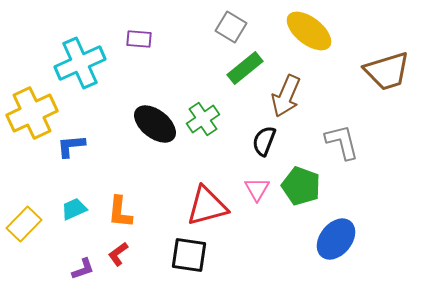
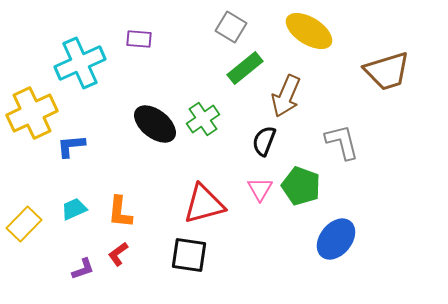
yellow ellipse: rotated 6 degrees counterclockwise
pink triangle: moved 3 px right
red triangle: moved 3 px left, 2 px up
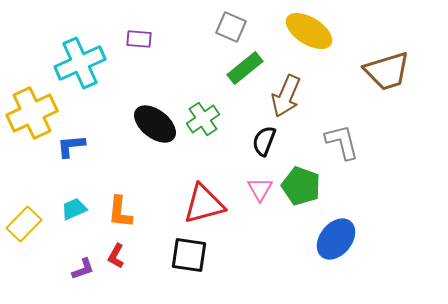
gray square: rotated 8 degrees counterclockwise
red L-shape: moved 2 px left, 2 px down; rotated 25 degrees counterclockwise
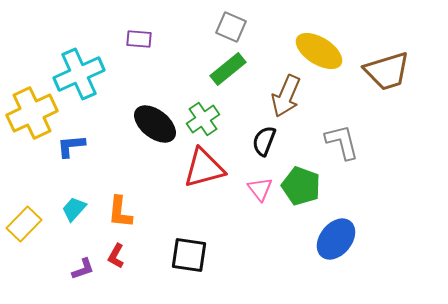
yellow ellipse: moved 10 px right, 20 px down
cyan cross: moved 1 px left, 11 px down
green rectangle: moved 17 px left, 1 px down
pink triangle: rotated 8 degrees counterclockwise
red triangle: moved 36 px up
cyan trapezoid: rotated 24 degrees counterclockwise
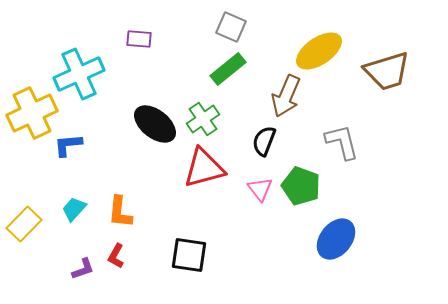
yellow ellipse: rotated 66 degrees counterclockwise
blue L-shape: moved 3 px left, 1 px up
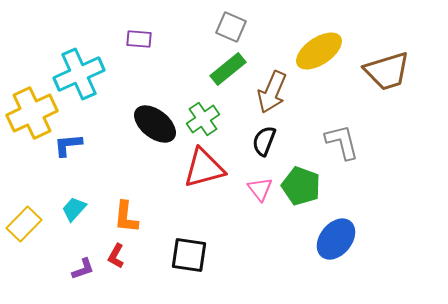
brown arrow: moved 14 px left, 4 px up
orange L-shape: moved 6 px right, 5 px down
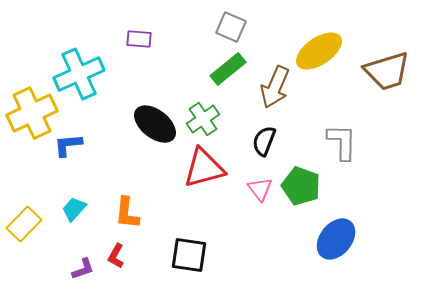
brown arrow: moved 3 px right, 5 px up
gray L-shape: rotated 15 degrees clockwise
orange L-shape: moved 1 px right, 4 px up
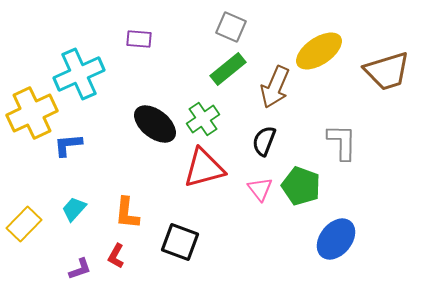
black square: moved 9 px left, 13 px up; rotated 12 degrees clockwise
purple L-shape: moved 3 px left
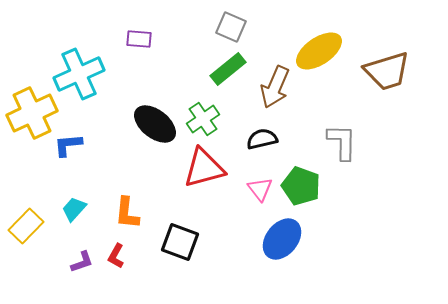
black semicircle: moved 2 px left, 2 px up; rotated 56 degrees clockwise
yellow rectangle: moved 2 px right, 2 px down
blue ellipse: moved 54 px left
purple L-shape: moved 2 px right, 7 px up
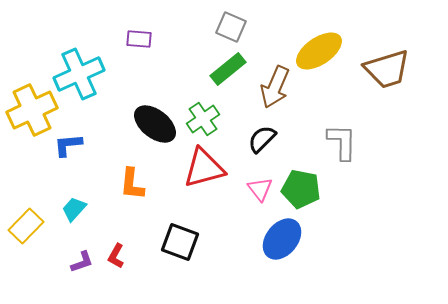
brown trapezoid: moved 2 px up
yellow cross: moved 3 px up
black semicircle: rotated 32 degrees counterclockwise
green pentagon: moved 3 px down; rotated 9 degrees counterclockwise
orange L-shape: moved 5 px right, 29 px up
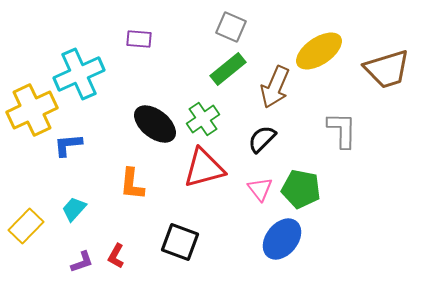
gray L-shape: moved 12 px up
